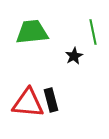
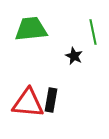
green trapezoid: moved 1 px left, 3 px up
black star: rotated 18 degrees counterclockwise
black rectangle: rotated 25 degrees clockwise
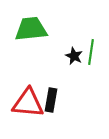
green line: moved 2 px left, 20 px down; rotated 20 degrees clockwise
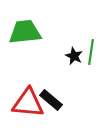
green trapezoid: moved 6 px left, 3 px down
black rectangle: rotated 60 degrees counterclockwise
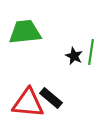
black rectangle: moved 2 px up
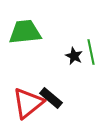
green line: rotated 20 degrees counterclockwise
red triangle: rotated 44 degrees counterclockwise
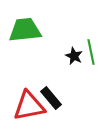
green trapezoid: moved 2 px up
black rectangle: rotated 10 degrees clockwise
red triangle: moved 1 px right, 3 px down; rotated 28 degrees clockwise
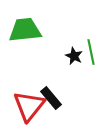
red triangle: rotated 40 degrees counterclockwise
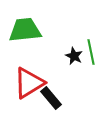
red triangle: moved 23 px up; rotated 20 degrees clockwise
